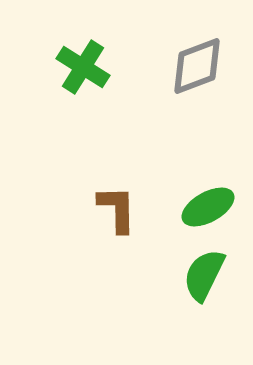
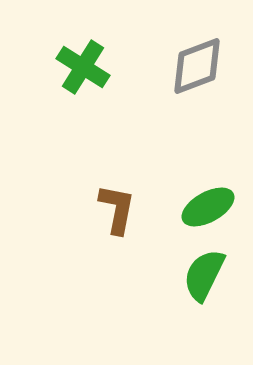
brown L-shape: rotated 12 degrees clockwise
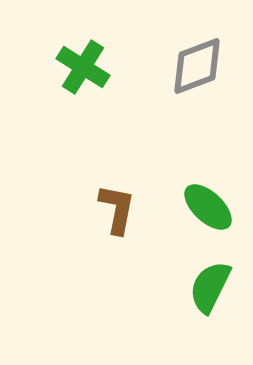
green ellipse: rotated 72 degrees clockwise
green semicircle: moved 6 px right, 12 px down
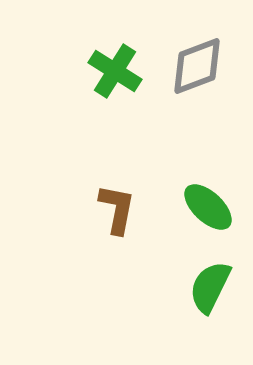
green cross: moved 32 px right, 4 px down
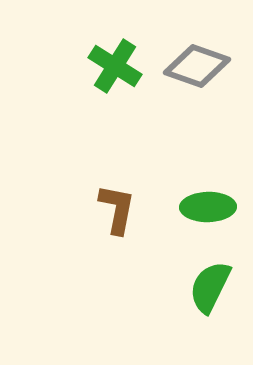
gray diamond: rotated 40 degrees clockwise
green cross: moved 5 px up
green ellipse: rotated 44 degrees counterclockwise
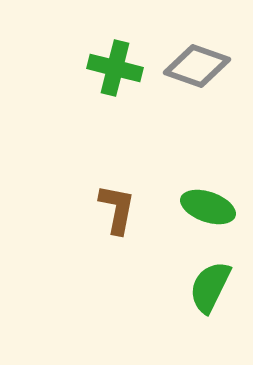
green cross: moved 2 px down; rotated 18 degrees counterclockwise
green ellipse: rotated 20 degrees clockwise
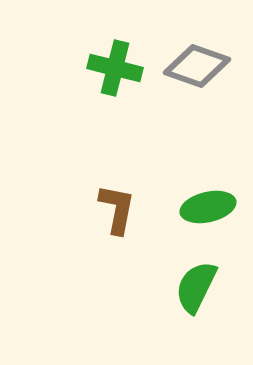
green ellipse: rotated 32 degrees counterclockwise
green semicircle: moved 14 px left
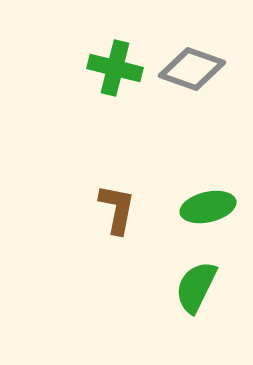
gray diamond: moved 5 px left, 3 px down
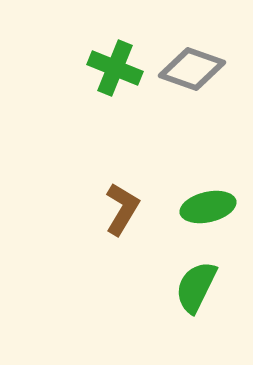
green cross: rotated 8 degrees clockwise
brown L-shape: moved 5 px right; rotated 20 degrees clockwise
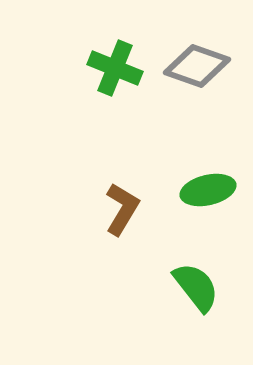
gray diamond: moved 5 px right, 3 px up
green ellipse: moved 17 px up
green semicircle: rotated 116 degrees clockwise
